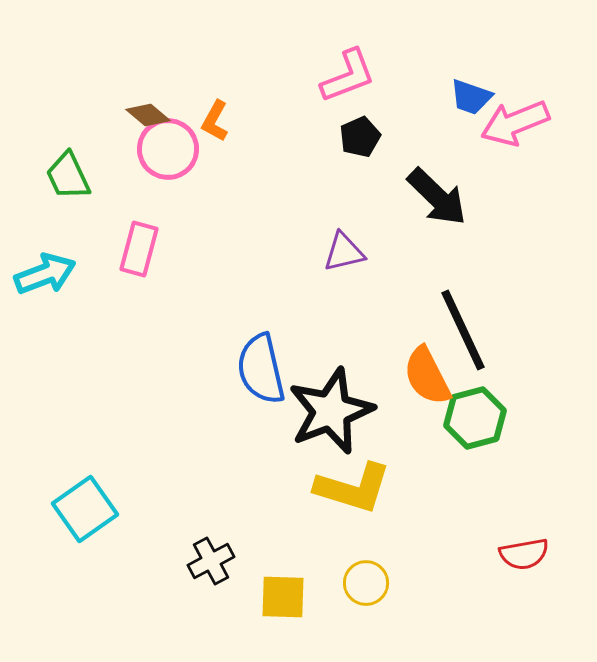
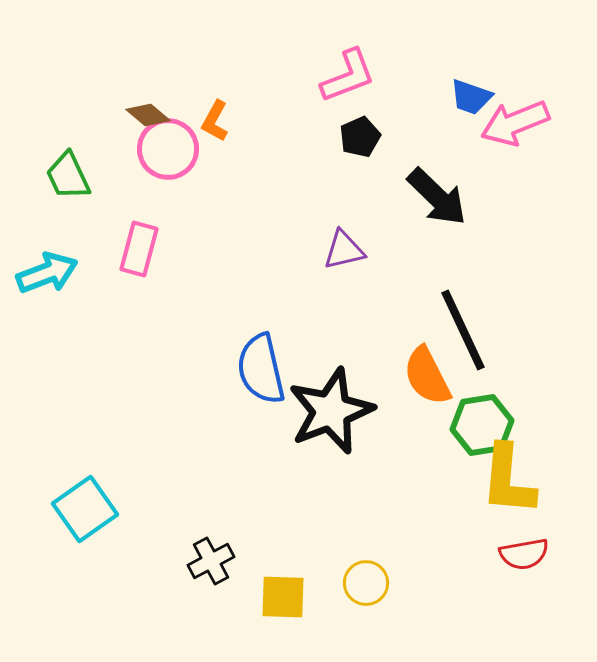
purple triangle: moved 2 px up
cyan arrow: moved 2 px right, 1 px up
green hexagon: moved 7 px right, 7 px down; rotated 6 degrees clockwise
yellow L-shape: moved 155 px right, 8 px up; rotated 78 degrees clockwise
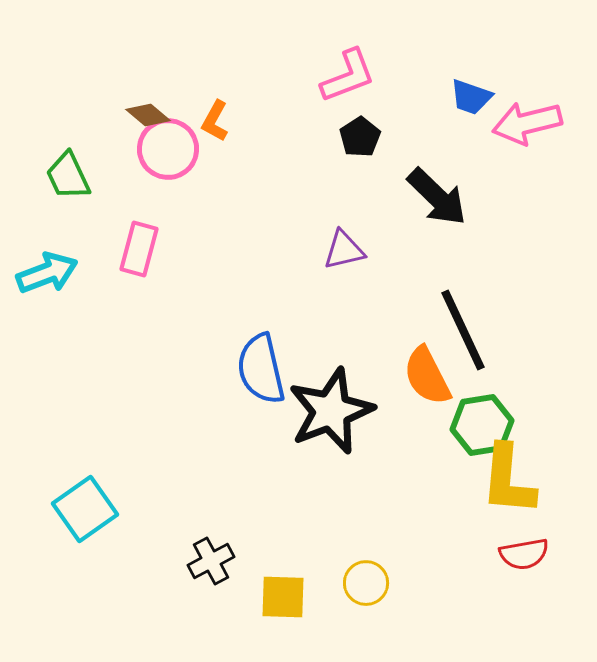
pink arrow: moved 12 px right; rotated 8 degrees clockwise
black pentagon: rotated 9 degrees counterclockwise
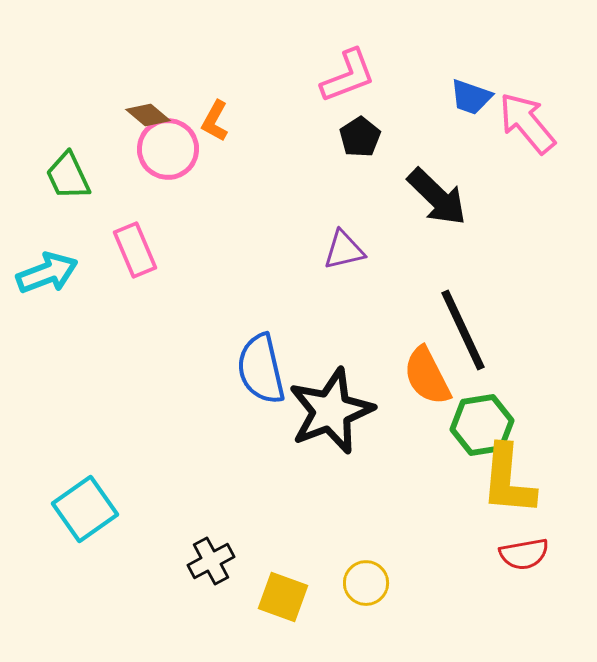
pink arrow: rotated 64 degrees clockwise
pink rectangle: moved 4 px left, 1 px down; rotated 38 degrees counterclockwise
yellow square: rotated 18 degrees clockwise
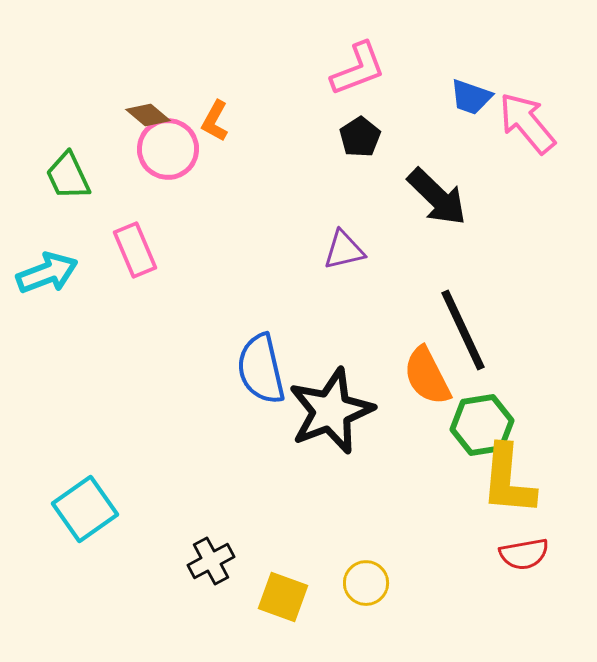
pink L-shape: moved 10 px right, 7 px up
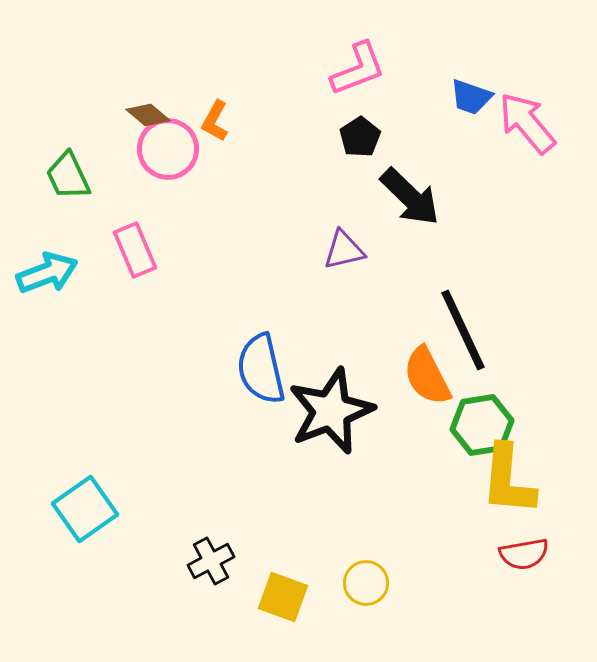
black arrow: moved 27 px left
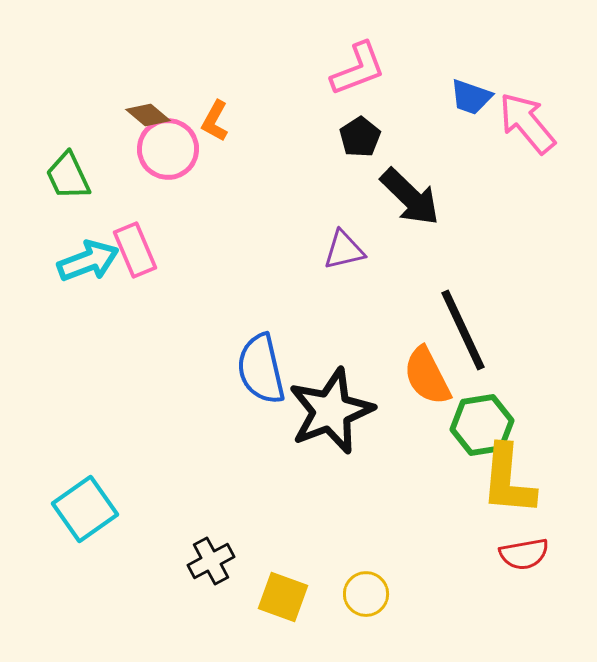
cyan arrow: moved 41 px right, 12 px up
yellow circle: moved 11 px down
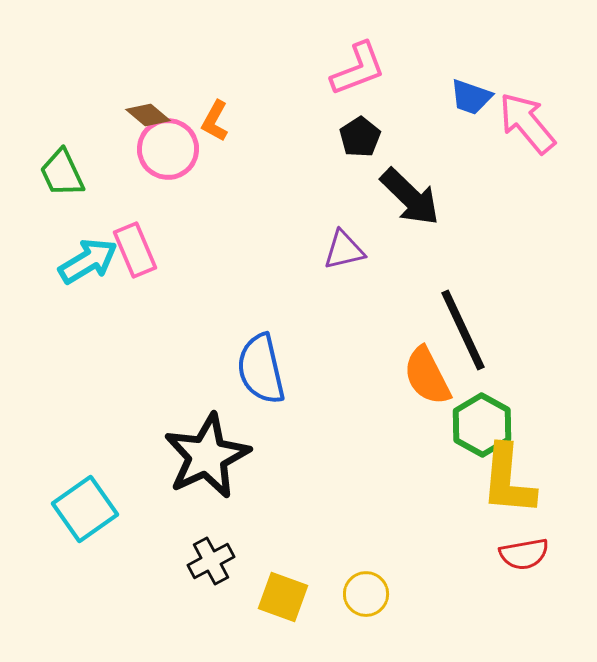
green trapezoid: moved 6 px left, 3 px up
cyan arrow: rotated 10 degrees counterclockwise
black star: moved 124 px left, 45 px down; rotated 4 degrees counterclockwise
green hexagon: rotated 22 degrees counterclockwise
